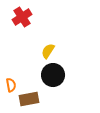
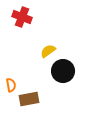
red cross: rotated 36 degrees counterclockwise
yellow semicircle: rotated 21 degrees clockwise
black circle: moved 10 px right, 4 px up
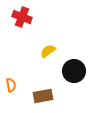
black circle: moved 11 px right
brown rectangle: moved 14 px right, 3 px up
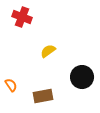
black circle: moved 8 px right, 6 px down
orange semicircle: rotated 24 degrees counterclockwise
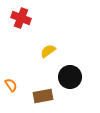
red cross: moved 1 px left, 1 px down
black circle: moved 12 px left
